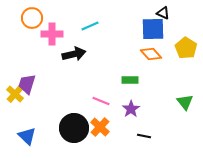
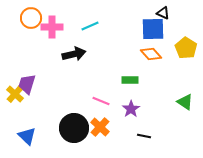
orange circle: moved 1 px left
pink cross: moved 7 px up
green triangle: rotated 18 degrees counterclockwise
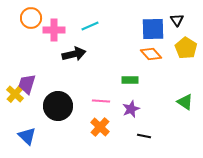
black triangle: moved 14 px right, 7 px down; rotated 32 degrees clockwise
pink cross: moved 2 px right, 3 px down
pink line: rotated 18 degrees counterclockwise
purple star: rotated 12 degrees clockwise
black circle: moved 16 px left, 22 px up
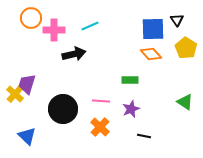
black circle: moved 5 px right, 3 px down
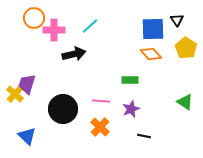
orange circle: moved 3 px right
cyan line: rotated 18 degrees counterclockwise
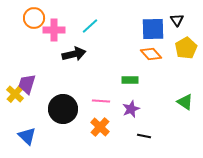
yellow pentagon: rotated 10 degrees clockwise
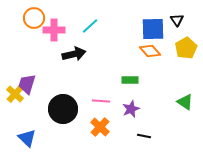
orange diamond: moved 1 px left, 3 px up
blue triangle: moved 2 px down
